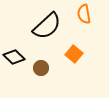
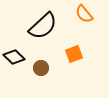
orange semicircle: rotated 30 degrees counterclockwise
black semicircle: moved 4 px left
orange square: rotated 30 degrees clockwise
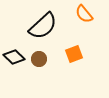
brown circle: moved 2 px left, 9 px up
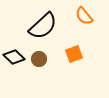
orange semicircle: moved 2 px down
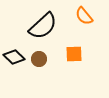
orange square: rotated 18 degrees clockwise
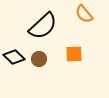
orange semicircle: moved 2 px up
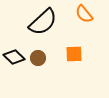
black semicircle: moved 4 px up
brown circle: moved 1 px left, 1 px up
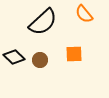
brown circle: moved 2 px right, 2 px down
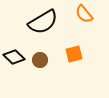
black semicircle: rotated 12 degrees clockwise
orange square: rotated 12 degrees counterclockwise
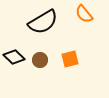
orange square: moved 4 px left, 5 px down
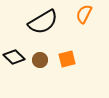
orange semicircle: rotated 66 degrees clockwise
orange square: moved 3 px left
